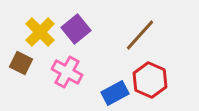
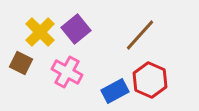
blue rectangle: moved 2 px up
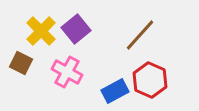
yellow cross: moved 1 px right, 1 px up
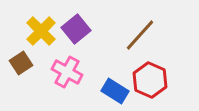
brown square: rotated 30 degrees clockwise
blue rectangle: rotated 60 degrees clockwise
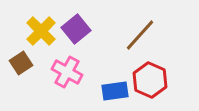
blue rectangle: rotated 40 degrees counterclockwise
